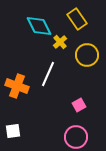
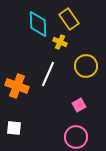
yellow rectangle: moved 8 px left
cyan diamond: moved 1 px left, 2 px up; rotated 24 degrees clockwise
yellow cross: rotated 24 degrees counterclockwise
yellow circle: moved 1 px left, 11 px down
white square: moved 1 px right, 3 px up; rotated 14 degrees clockwise
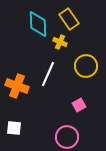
pink circle: moved 9 px left
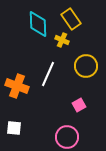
yellow rectangle: moved 2 px right
yellow cross: moved 2 px right, 2 px up
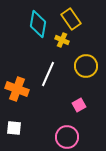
cyan diamond: rotated 12 degrees clockwise
orange cross: moved 3 px down
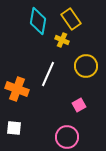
cyan diamond: moved 3 px up
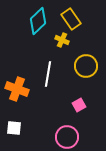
cyan diamond: rotated 36 degrees clockwise
white line: rotated 15 degrees counterclockwise
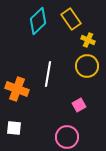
yellow cross: moved 26 px right
yellow circle: moved 1 px right
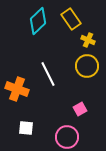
white line: rotated 35 degrees counterclockwise
pink square: moved 1 px right, 4 px down
white square: moved 12 px right
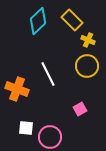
yellow rectangle: moved 1 px right, 1 px down; rotated 10 degrees counterclockwise
pink circle: moved 17 px left
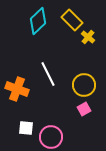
yellow cross: moved 3 px up; rotated 16 degrees clockwise
yellow circle: moved 3 px left, 19 px down
pink square: moved 4 px right
pink circle: moved 1 px right
